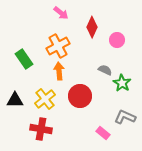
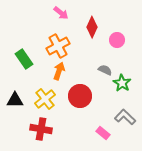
orange arrow: rotated 24 degrees clockwise
gray L-shape: rotated 20 degrees clockwise
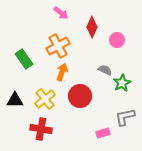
orange arrow: moved 3 px right, 1 px down
green star: rotated 12 degrees clockwise
gray L-shape: rotated 55 degrees counterclockwise
pink rectangle: rotated 56 degrees counterclockwise
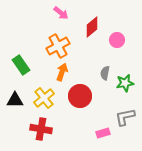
red diamond: rotated 25 degrees clockwise
green rectangle: moved 3 px left, 6 px down
gray semicircle: moved 3 px down; rotated 104 degrees counterclockwise
green star: moved 3 px right; rotated 18 degrees clockwise
yellow cross: moved 1 px left, 1 px up
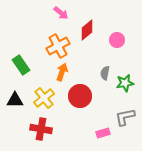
red diamond: moved 5 px left, 3 px down
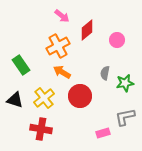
pink arrow: moved 1 px right, 3 px down
orange arrow: rotated 78 degrees counterclockwise
black triangle: rotated 18 degrees clockwise
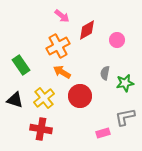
red diamond: rotated 10 degrees clockwise
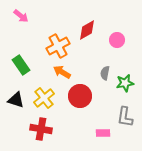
pink arrow: moved 41 px left
black triangle: moved 1 px right
gray L-shape: rotated 70 degrees counterclockwise
pink rectangle: rotated 16 degrees clockwise
